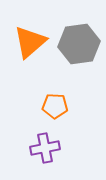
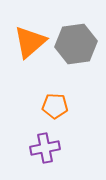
gray hexagon: moved 3 px left
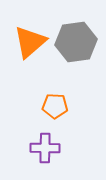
gray hexagon: moved 2 px up
purple cross: rotated 12 degrees clockwise
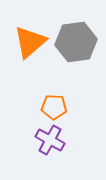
orange pentagon: moved 1 px left, 1 px down
purple cross: moved 5 px right, 8 px up; rotated 28 degrees clockwise
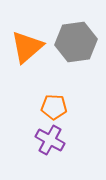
orange triangle: moved 3 px left, 5 px down
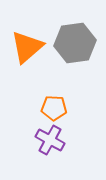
gray hexagon: moved 1 px left, 1 px down
orange pentagon: moved 1 px down
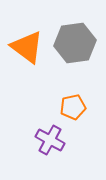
orange triangle: rotated 42 degrees counterclockwise
orange pentagon: moved 19 px right, 1 px up; rotated 15 degrees counterclockwise
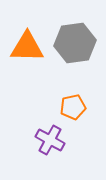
orange triangle: rotated 36 degrees counterclockwise
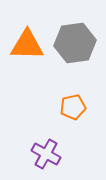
orange triangle: moved 2 px up
purple cross: moved 4 px left, 14 px down
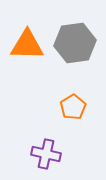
orange pentagon: rotated 20 degrees counterclockwise
purple cross: rotated 16 degrees counterclockwise
